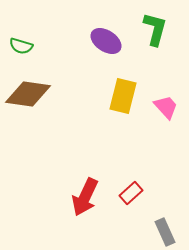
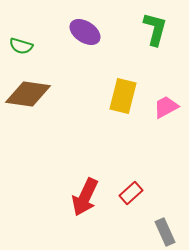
purple ellipse: moved 21 px left, 9 px up
pink trapezoid: rotated 76 degrees counterclockwise
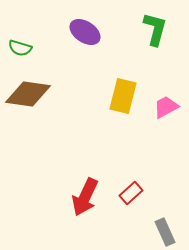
green semicircle: moved 1 px left, 2 px down
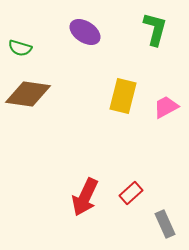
gray rectangle: moved 8 px up
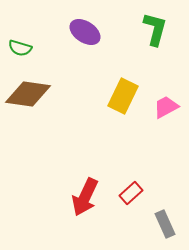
yellow rectangle: rotated 12 degrees clockwise
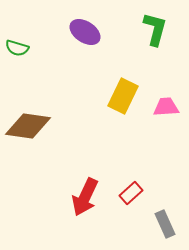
green semicircle: moved 3 px left
brown diamond: moved 32 px down
pink trapezoid: rotated 24 degrees clockwise
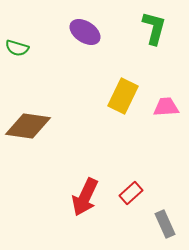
green L-shape: moved 1 px left, 1 px up
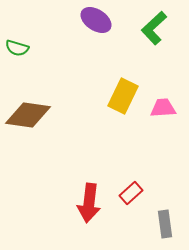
green L-shape: rotated 148 degrees counterclockwise
purple ellipse: moved 11 px right, 12 px up
pink trapezoid: moved 3 px left, 1 px down
brown diamond: moved 11 px up
red arrow: moved 4 px right, 6 px down; rotated 18 degrees counterclockwise
gray rectangle: rotated 16 degrees clockwise
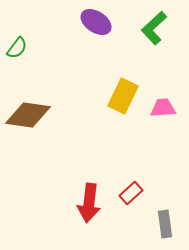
purple ellipse: moved 2 px down
green semicircle: rotated 70 degrees counterclockwise
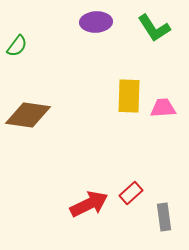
purple ellipse: rotated 36 degrees counterclockwise
green L-shape: rotated 80 degrees counterclockwise
green semicircle: moved 2 px up
yellow rectangle: moved 6 px right; rotated 24 degrees counterclockwise
red arrow: moved 1 px down; rotated 123 degrees counterclockwise
gray rectangle: moved 1 px left, 7 px up
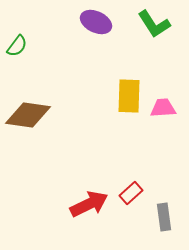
purple ellipse: rotated 28 degrees clockwise
green L-shape: moved 4 px up
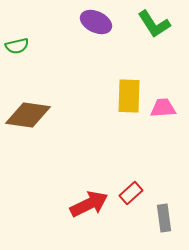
green semicircle: rotated 40 degrees clockwise
gray rectangle: moved 1 px down
